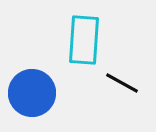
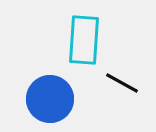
blue circle: moved 18 px right, 6 px down
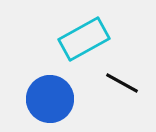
cyan rectangle: moved 1 px up; rotated 57 degrees clockwise
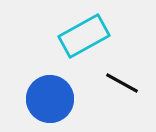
cyan rectangle: moved 3 px up
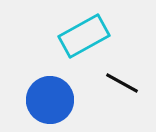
blue circle: moved 1 px down
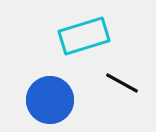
cyan rectangle: rotated 12 degrees clockwise
